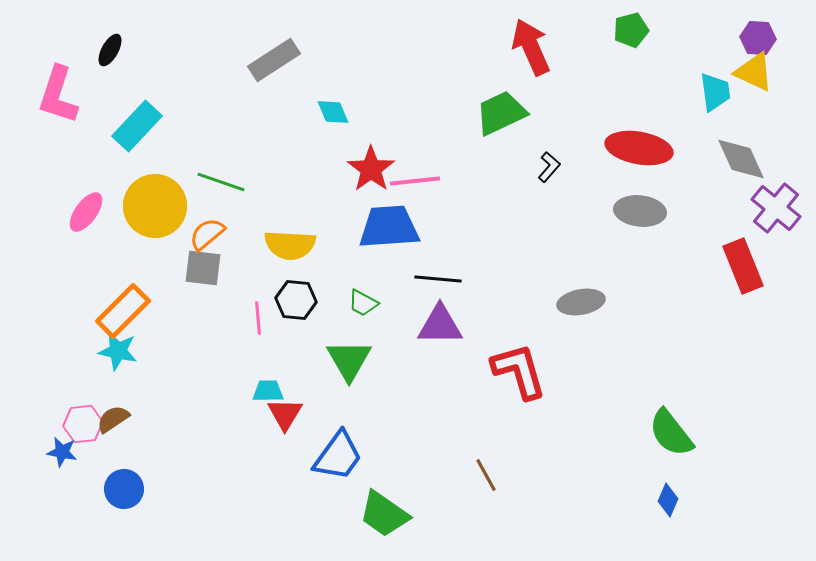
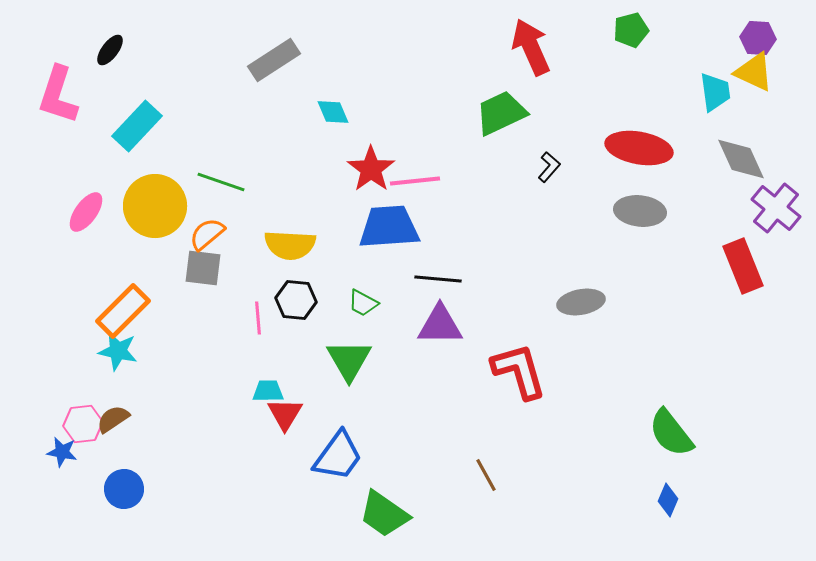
black ellipse at (110, 50): rotated 8 degrees clockwise
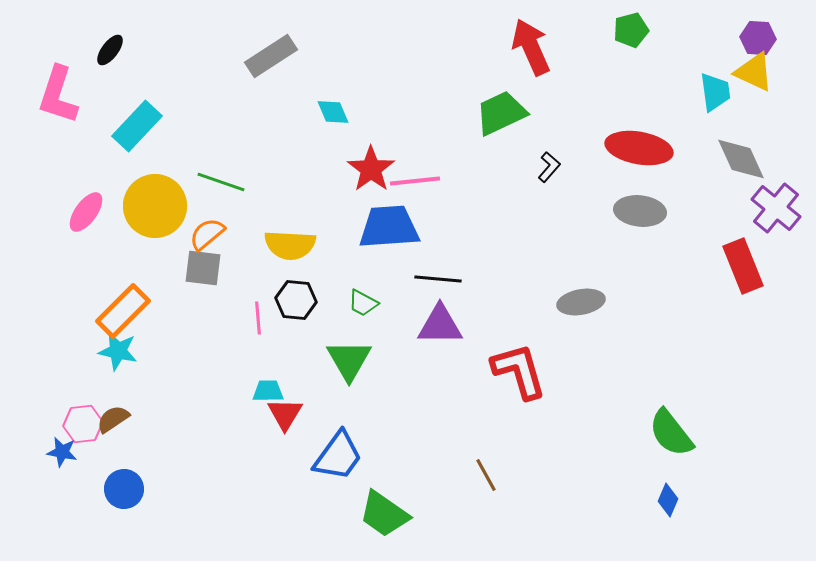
gray rectangle at (274, 60): moved 3 px left, 4 px up
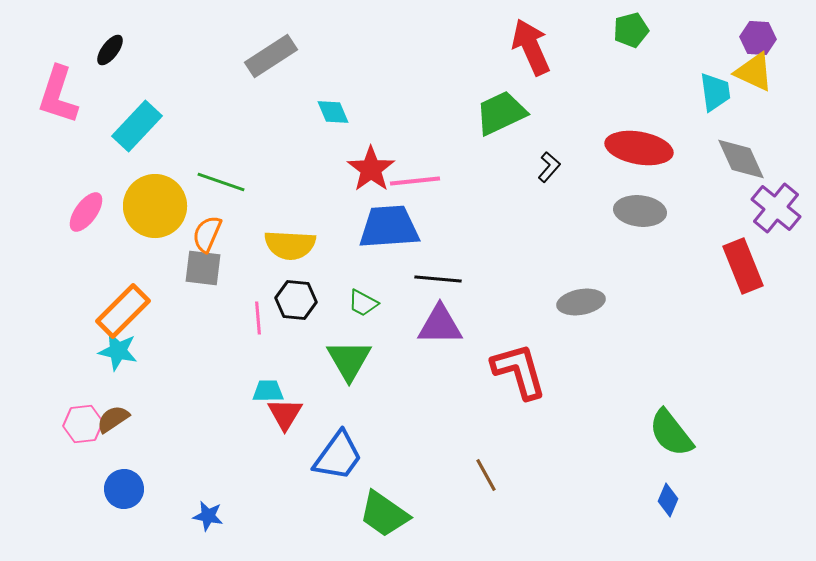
orange semicircle at (207, 234): rotated 27 degrees counterclockwise
blue star at (62, 452): moved 146 px right, 64 px down
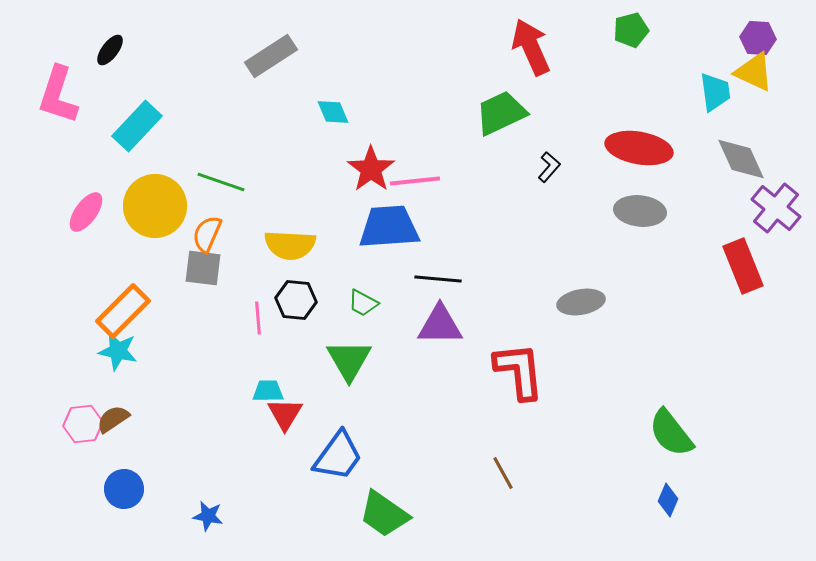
red L-shape at (519, 371): rotated 10 degrees clockwise
brown line at (486, 475): moved 17 px right, 2 px up
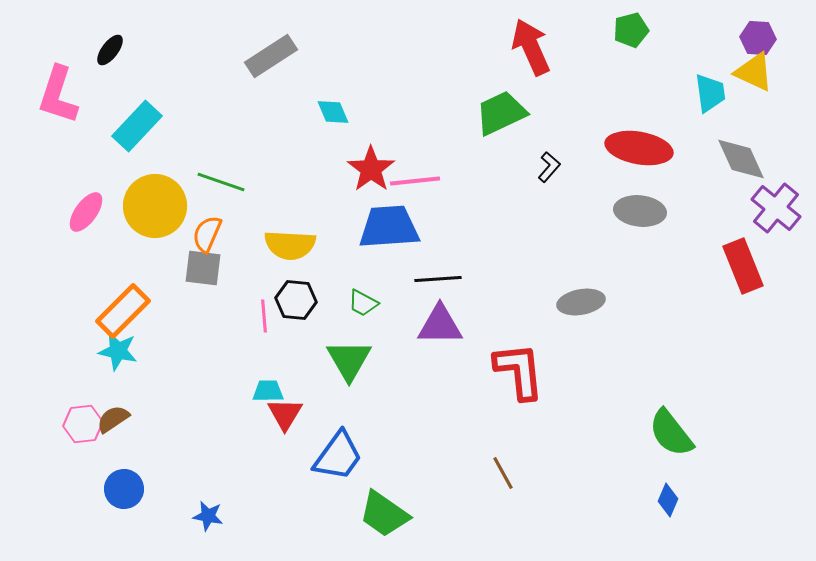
cyan trapezoid at (715, 92): moved 5 px left, 1 px down
black line at (438, 279): rotated 9 degrees counterclockwise
pink line at (258, 318): moved 6 px right, 2 px up
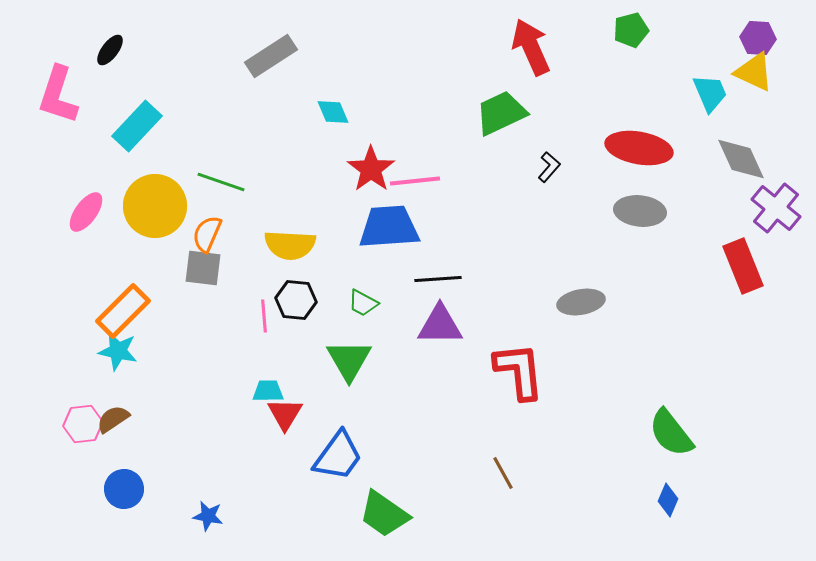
cyan trapezoid at (710, 93): rotated 15 degrees counterclockwise
